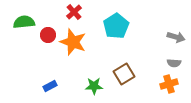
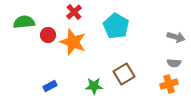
cyan pentagon: rotated 10 degrees counterclockwise
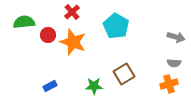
red cross: moved 2 px left
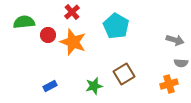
gray arrow: moved 1 px left, 3 px down
gray semicircle: moved 7 px right
green star: rotated 12 degrees counterclockwise
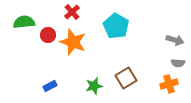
gray semicircle: moved 3 px left
brown square: moved 2 px right, 4 px down
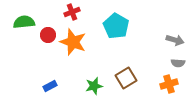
red cross: rotated 21 degrees clockwise
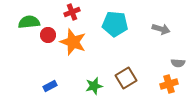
green semicircle: moved 5 px right
cyan pentagon: moved 1 px left, 2 px up; rotated 25 degrees counterclockwise
gray arrow: moved 14 px left, 11 px up
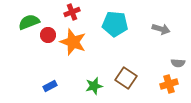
green semicircle: rotated 15 degrees counterclockwise
brown square: rotated 25 degrees counterclockwise
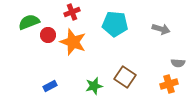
brown square: moved 1 px left, 1 px up
